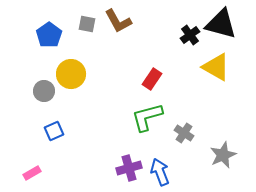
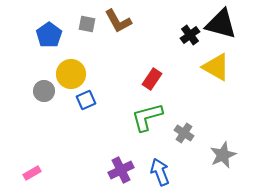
blue square: moved 32 px right, 31 px up
purple cross: moved 8 px left, 2 px down; rotated 10 degrees counterclockwise
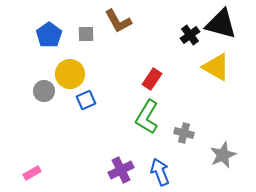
gray square: moved 1 px left, 10 px down; rotated 12 degrees counterclockwise
yellow circle: moved 1 px left
green L-shape: rotated 44 degrees counterclockwise
gray cross: rotated 18 degrees counterclockwise
